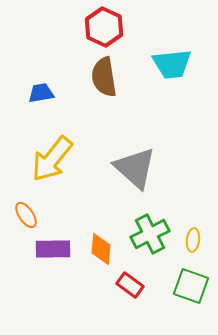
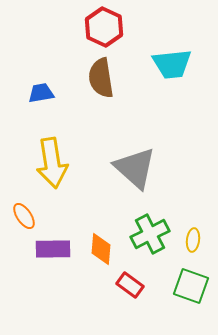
brown semicircle: moved 3 px left, 1 px down
yellow arrow: moved 4 px down; rotated 48 degrees counterclockwise
orange ellipse: moved 2 px left, 1 px down
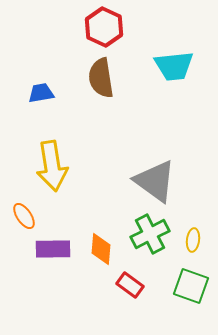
cyan trapezoid: moved 2 px right, 2 px down
yellow arrow: moved 3 px down
gray triangle: moved 20 px right, 13 px down; rotated 6 degrees counterclockwise
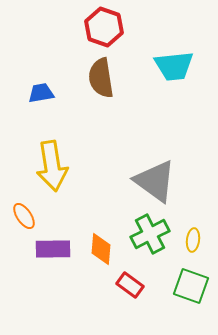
red hexagon: rotated 6 degrees counterclockwise
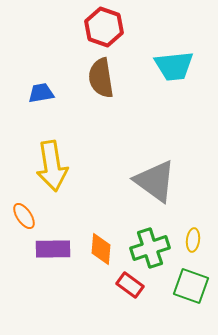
green cross: moved 14 px down; rotated 9 degrees clockwise
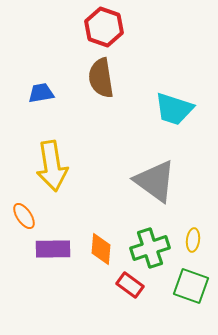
cyan trapezoid: moved 43 px down; rotated 24 degrees clockwise
